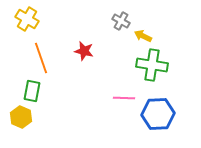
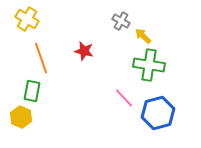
yellow arrow: rotated 18 degrees clockwise
green cross: moved 3 px left
pink line: rotated 45 degrees clockwise
blue hexagon: moved 1 px up; rotated 12 degrees counterclockwise
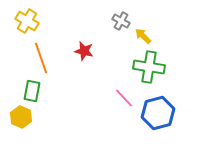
yellow cross: moved 2 px down
green cross: moved 2 px down
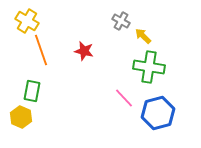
orange line: moved 8 px up
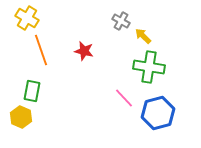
yellow cross: moved 3 px up
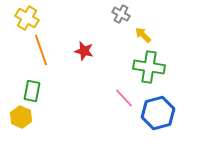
gray cross: moved 7 px up
yellow arrow: moved 1 px up
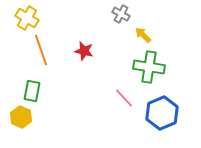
blue hexagon: moved 4 px right; rotated 8 degrees counterclockwise
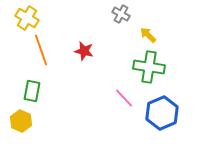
yellow arrow: moved 5 px right
yellow hexagon: moved 4 px down
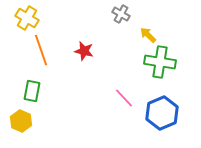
green cross: moved 11 px right, 5 px up
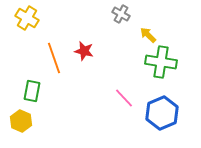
orange line: moved 13 px right, 8 px down
green cross: moved 1 px right
